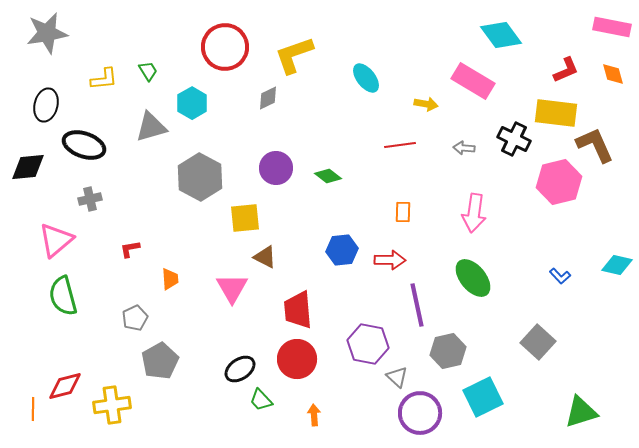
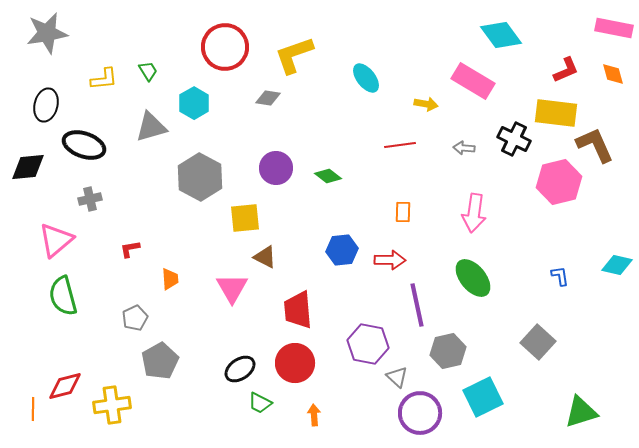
pink rectangle at (612, 27): moved 2 px right, 1 px down
gray diamond at (268, 98): rotated 35 degrees clockwise
cyan hexagon at (192, 103): moved 2 px right
blue L-shape at (560, 276): rotated 145 degrees counterclockwise
red circle at (297, 359): moved 2 px left, 4 px down
green trapezoid at (261, 400): moved 1 px left, 3 px down; rotated 20 degrees counterclockwise
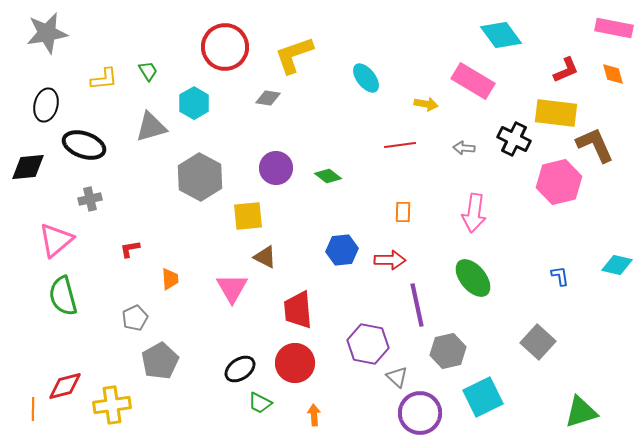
yellow square at (245, 218): moved 3 px right, 2 px up
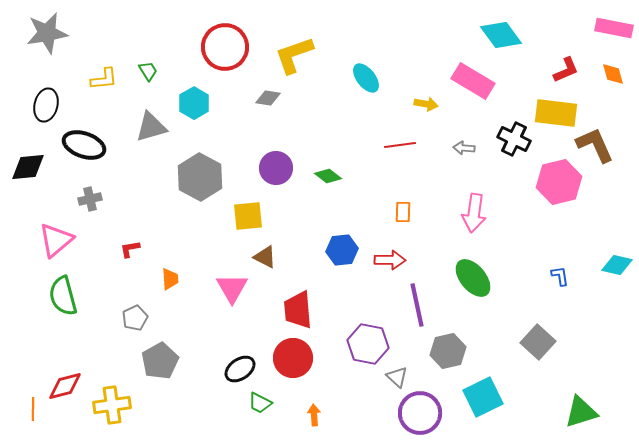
red circle at (295, 363): moved 2 px left, 5 px up
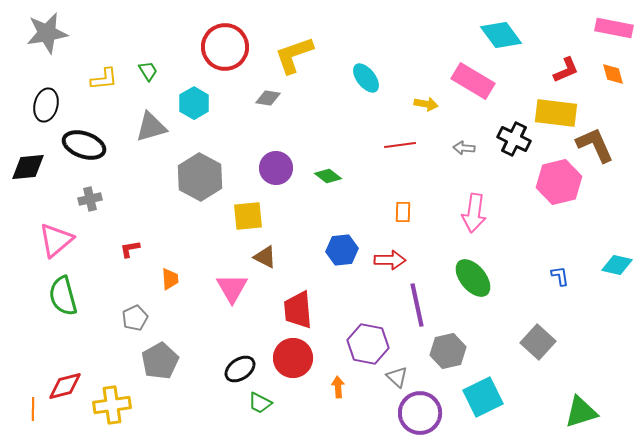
orange arrow at (314, 415): moved 24 px right, 28 px up
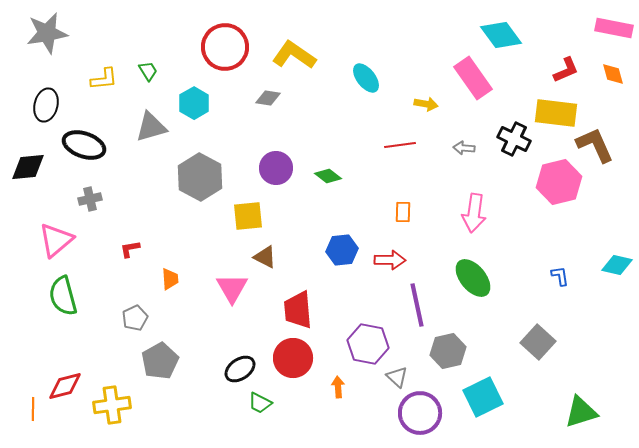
yellow L-shape at (294, 55): rotated 54 degrees clockwise
pink rectangle at (473, 81): moved 3 px up; rotated 24 degrees clockwise
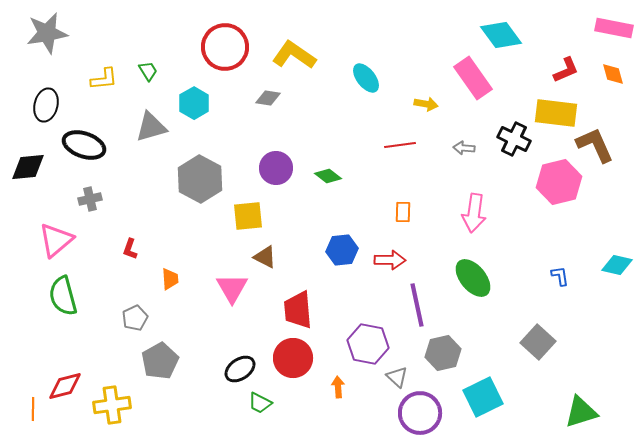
gray hexagon at (200, 177): moved 2 px down
red L-shape at (130, 249): rotated 60 degrees counterclockwise
gray hexagon at (448, 351): moved 5 px left, 2 px down
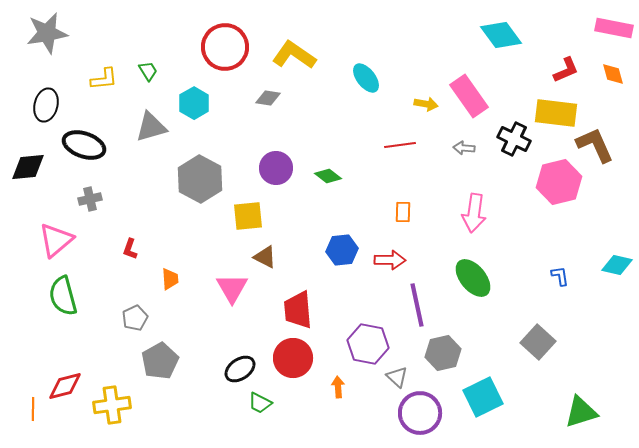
pink rectangle at (473, 78): moved 4 px left, 18 px down
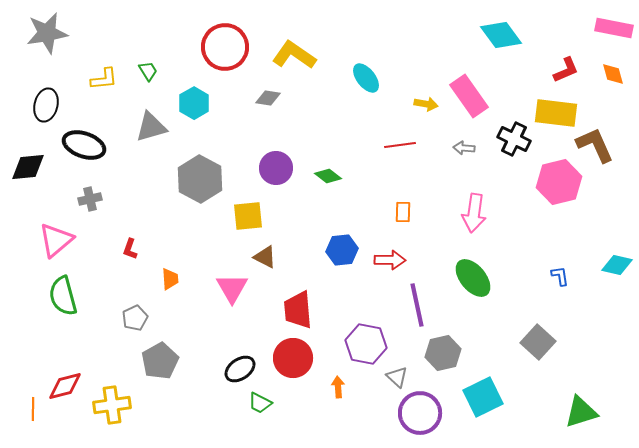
purple hexagon at (368, 344): moved 2 px left
